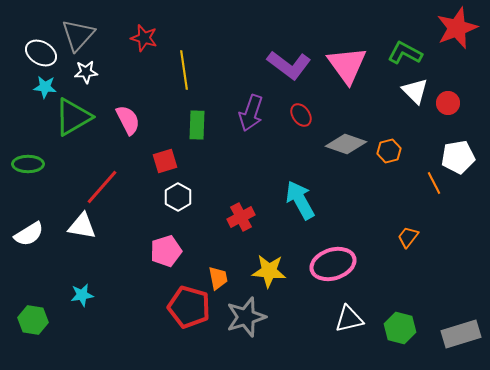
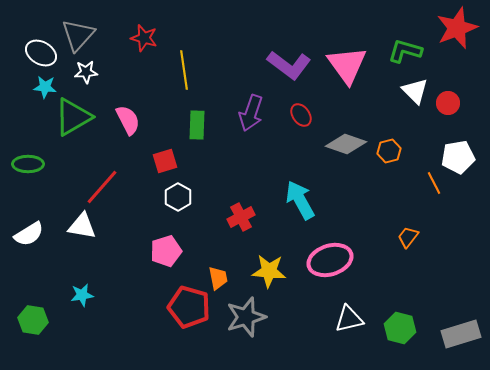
green L-shape at (405, 53): moved 2 px up; rotated 12 degrees counterclockwise
pink ellipse at (333, 264): moved 3 px left, 4 px up
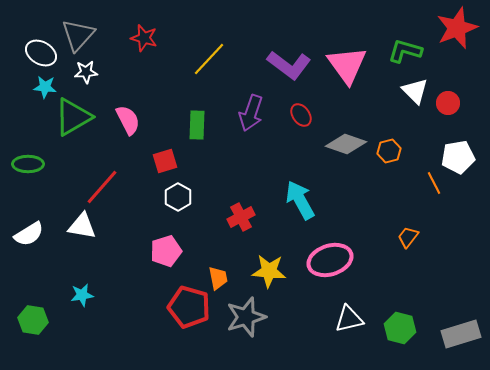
yellow line at (184, 70): moved 25 px right, 11 px up; rotated 51 degrees clockwise
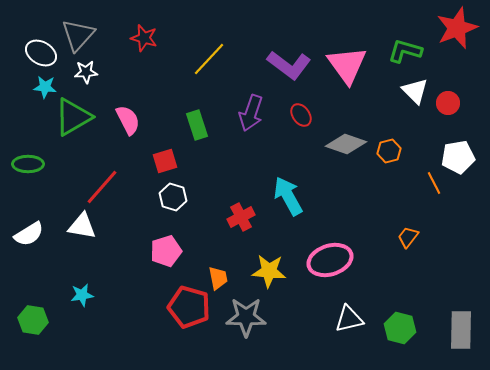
green rectangle at (197, 125): rotated 20 degrees counterclockwise
white hexagon at (178, 197): moved 5 px left; rotated 12 degrees counterclockwise
cyan arrow at (300, 200): moved 12 px left, 4 px up
gray star at (246, 317): rotated 18 degrees clockwise
gray rectangle at (461, 334): moved 4 px up; rotated 72 degrees counterclockwise
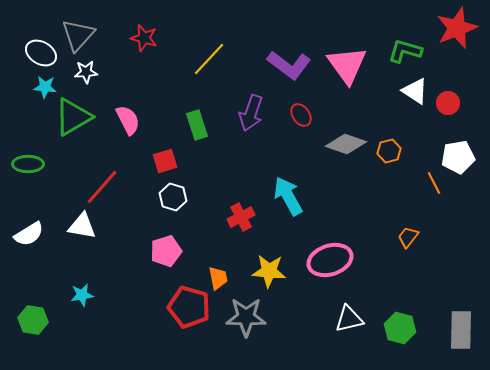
white triangle at (415, 91): rotated 12 degrees counterclockwise
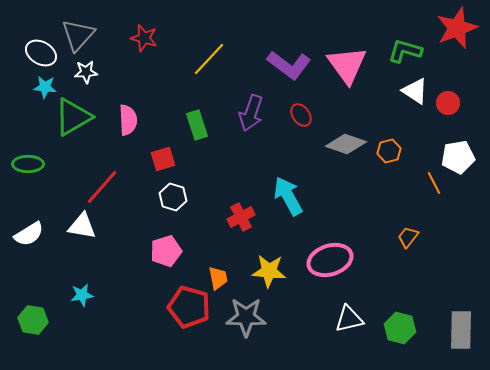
pink semicircle at (128, 120): rotated 24 degrees clockwise
red square at (165, 161): moved 2 px left, 2 px up
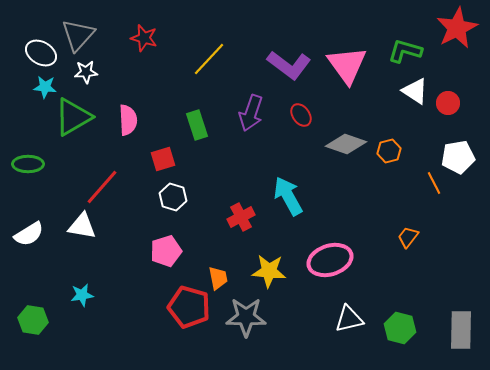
red star at (457, 28): rotated 6 degrees counterclockwise
